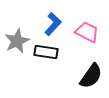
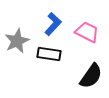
black rectangle: moved 3 px right, 2 px down
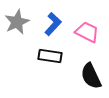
gray star: moved 19 px up
black rectangle: moved 1 px right, 2 px down
black semicircle: rotated 120 degrees clockwise
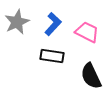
black rectangle: moved 2 px right
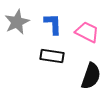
blue L-shape: rotated 45 degrees counterclockwise
black semicircle: rotated 136 degrees counterclockwise
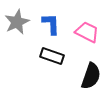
blue L-shape: moved 2 px left
black rectangle: rotated 10 degrees clockwise
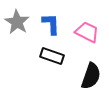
gray star: rotated 15 degrees counterclockwise
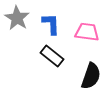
gray star: moved 4 px up
pink trapezoid: rotated 20 degrees counterclockwise
black rectangle: rotated 20 degrees clockwise
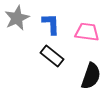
gray star: rotated 15 degrees clockwise
